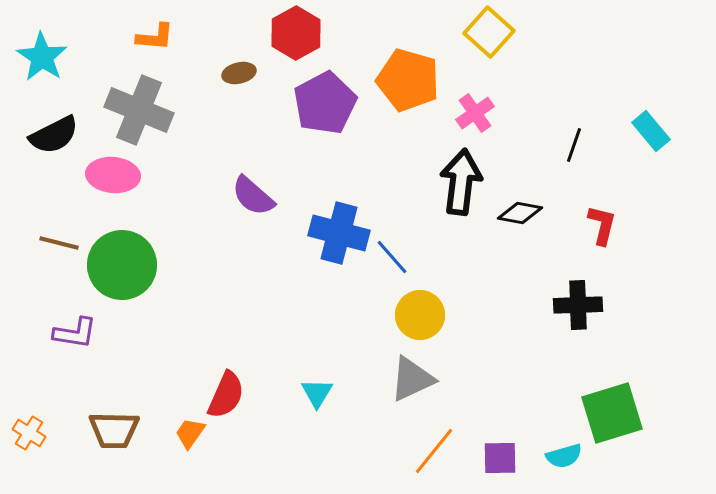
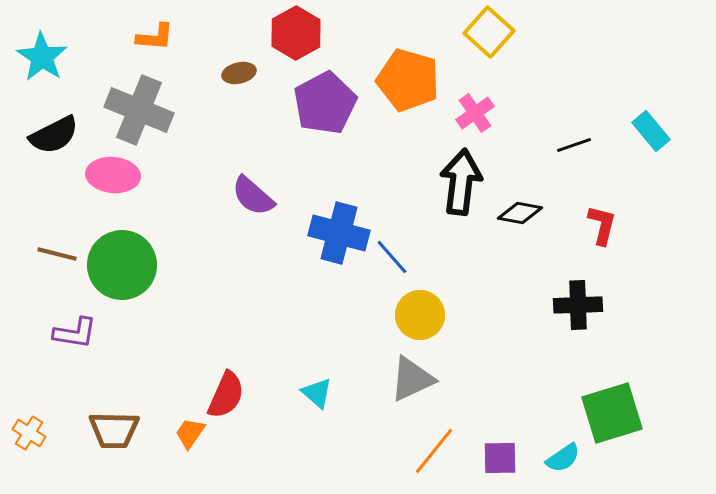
black line: rotated 52 degrees clockwise
brown line: moved 2 px left, 11 px down
cyan triangle: rotated 20 degrees counterclockwise
cyan semicircle: moved 1 px left, 2 px down; rotated 18 degrees counterclockwise
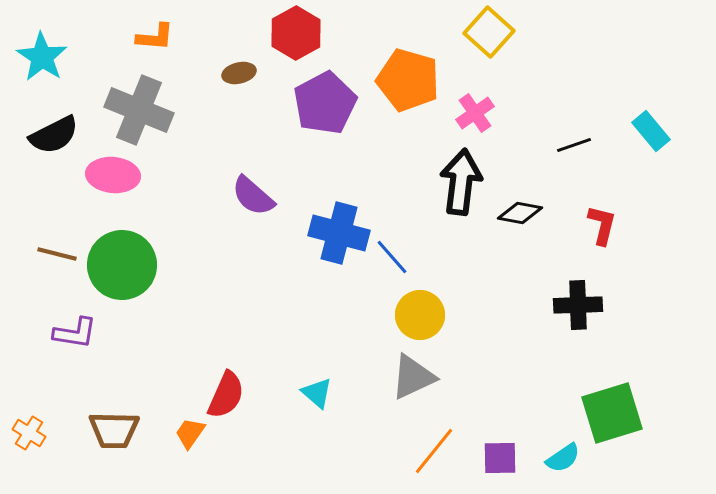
gray triangle: moved 1 px right, 2 px up
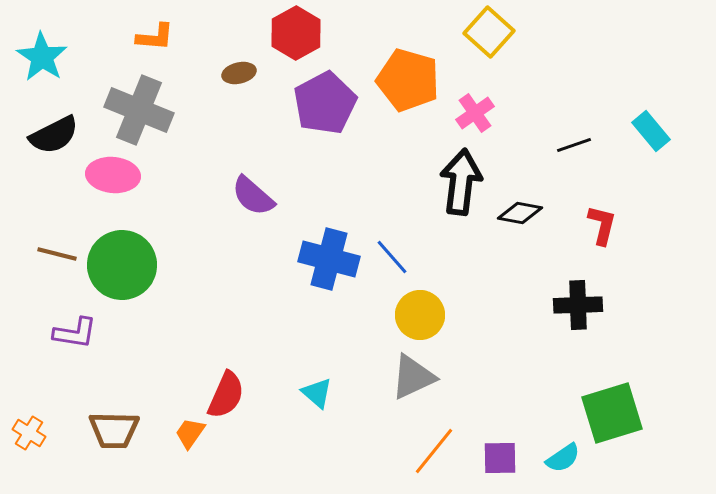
blue cross: moved 10 px left, 26 px down
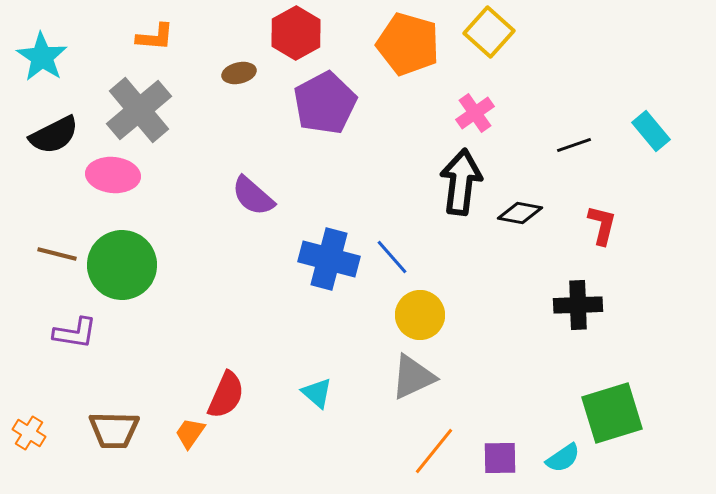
orange pentagon: moved 36 px up
gray cross: rotated 28 degrees clockwise
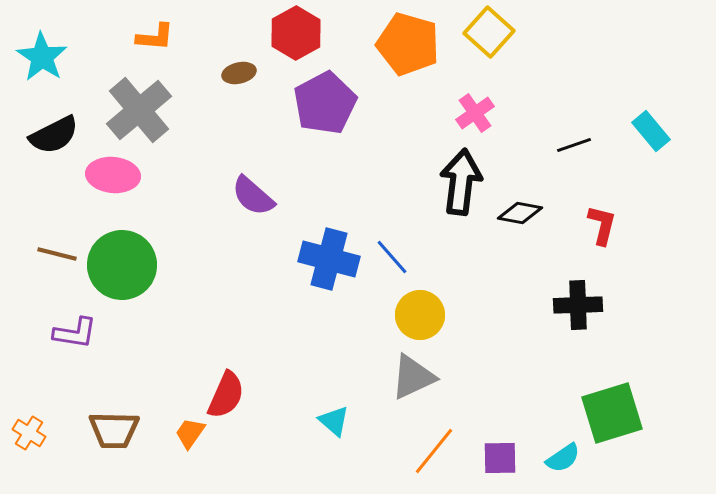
cyan triangle: moved 17 px right, 28 px down
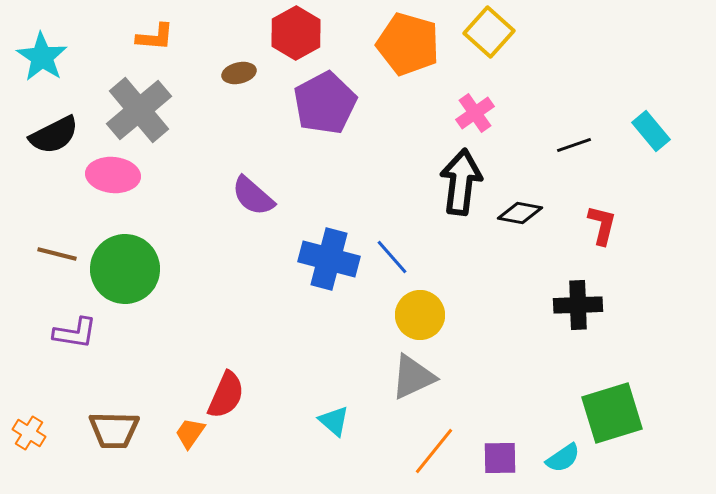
green circle: moved 3 px right, 4 px down
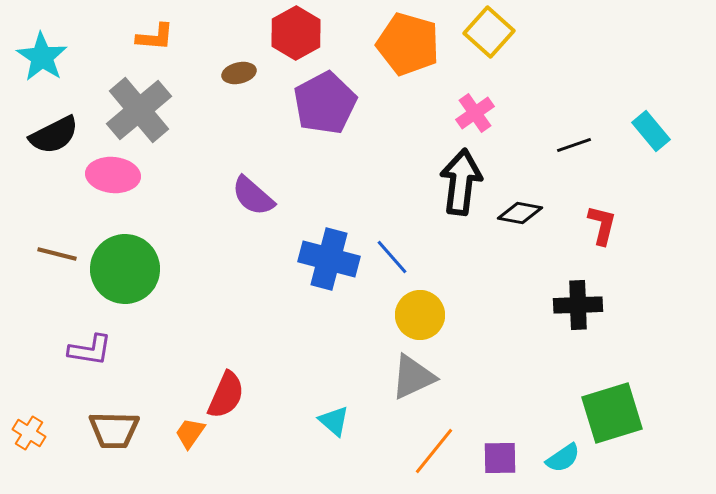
purple L-shape: moved 15 px right, 17 px down
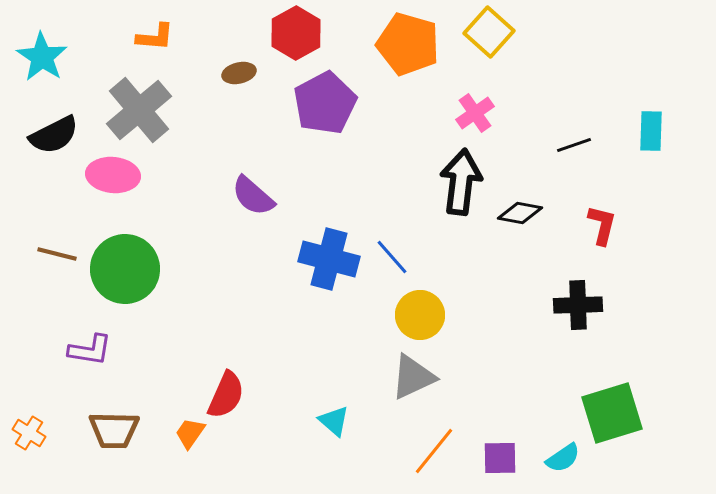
cyan rectangle: rotated 42 degrees clockwise
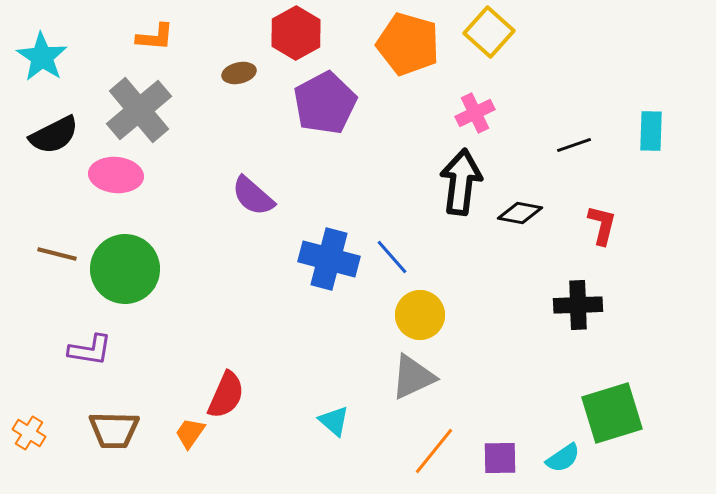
pink cross: rotated 9 degrees clockwise
pink ellipse: moved 3 px right
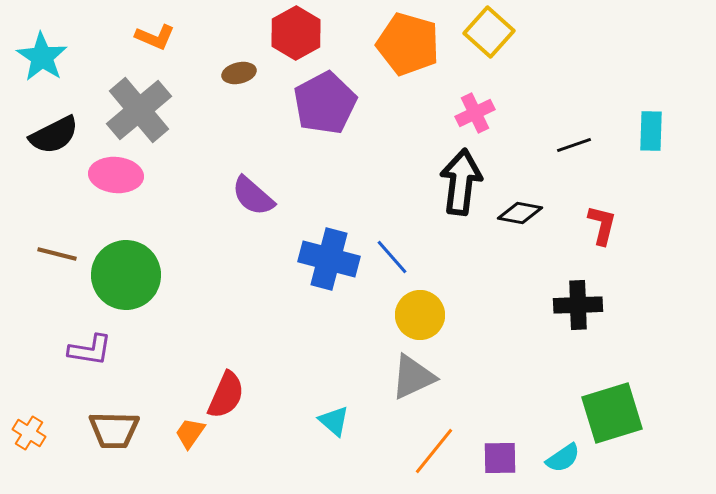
orange L-shape: rotated 18 degrees clockwise
green circle: moved 1 px right, 6 px down
